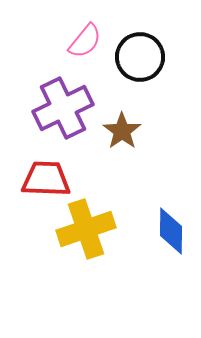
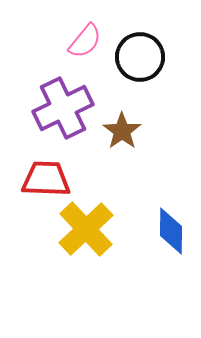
yellow cross: rotated 24 degrees counterclockwise
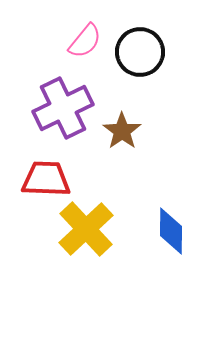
black circle: moved 5 px up
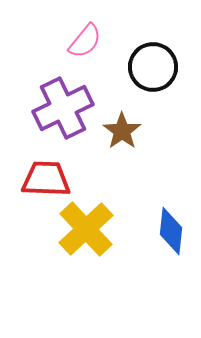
black circle: moved 13 px right, 15 px down
blue diamond: rotated 6 degrees clockwise
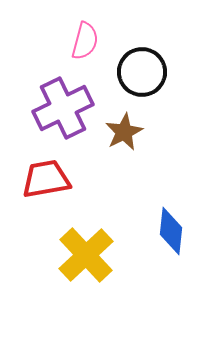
pink semicircle: rotated 24 degrees counterclockwise
black circle: moved 11 px left, 5 px down
brown star: moved 2 px right, 1 px down; rotated 9 degrees clockwise
red trapezoid: rotated 12 degrees counterclockwise
yellow cross: moved 26 px down
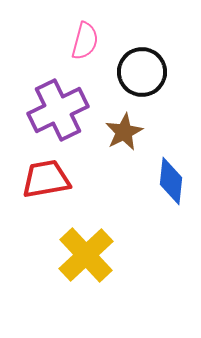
purple cross: moved 5 px left, 2 px down
blue diamond: moved 50 px up
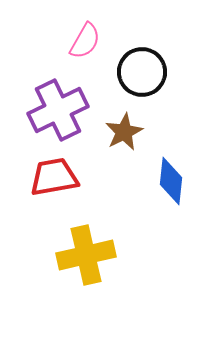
pink semicircle: rotated 15 degrees clockwise
red trapezoid: moved 8 px right, 2 px up
yellow cross: rotated 30 degrees clockwise
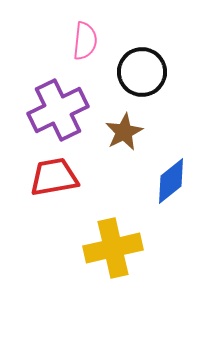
pink semicircle: rotated 24 degrees counterclockwise
blue diamond: rotated 45 degrees clockwise
yellow cross: moved 27 px right, 7 px up
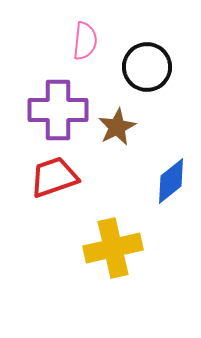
black circle: moved 5 px right, 5 px up
purple cross: rotated 26 degrees clockwise
brown star: moved 7 px left, 5 px up
red trapezoid: rotated 9 degrees counterclockwise
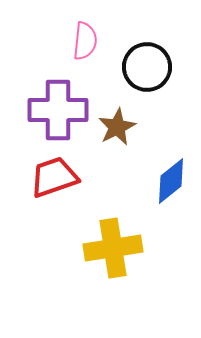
yellow cross: rotated 4 degrees clockwise
